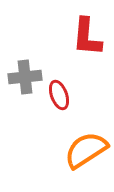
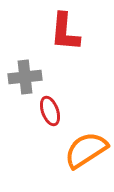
red L-shape: moved 22 px left, 5 px up
red ellipse: moved 9 px left, 16 px down
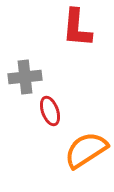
red L-shape: moved 12 px right, 4 px up
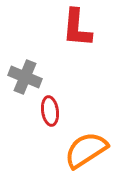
gray cross: rotated 28 degrees clockwise
red ellipse: rotated 12 degrees clockwise
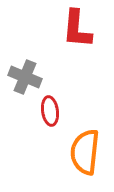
red L-shape: moved 1 px down
orange semicircle: moved 1 px left, 2 px down; rotated 51 degrees counterclockwise
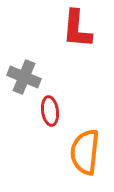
gray cross: moved 1 px left
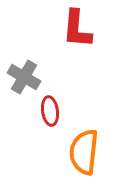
gray cross: rotated 8 degrees clockwise
orange semicircle: moved 1 px left
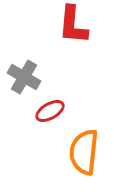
red L-shape: moved 4 px left, 4 px up
red ellipse: rotated 68 degrees clockwise
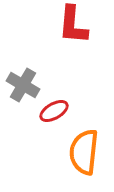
gray cross: moved 1 px left, 8 px down
red ellipse: moved 4 px right
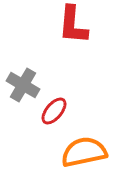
red ellipse: rotated 20 degrees counterclockwise
orange semicircle: rotated 72 degrees clockwise
